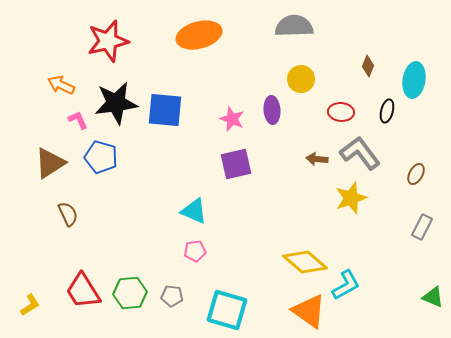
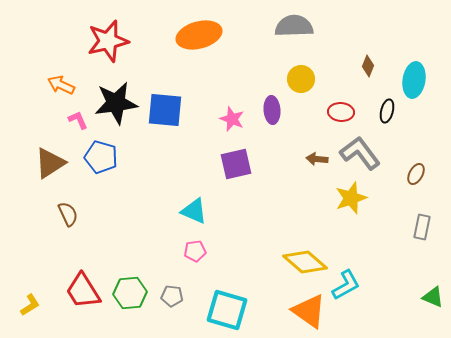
gray rectangle: rotated 15 degrees counterclockwise
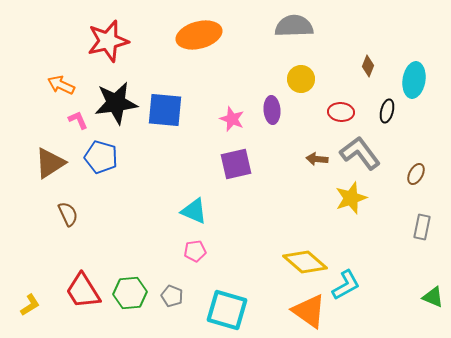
gray pentagon: rotated 15 degrees clockwise
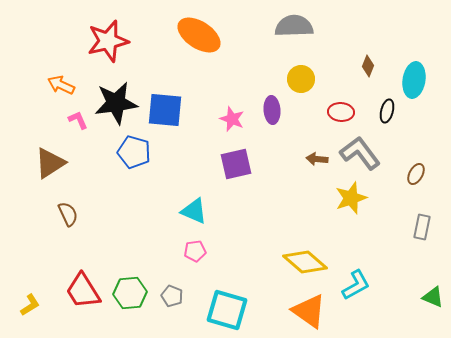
orange ellipse: rotated 48 degrees clockwise
blue pentagon: moved 33 px right, 5 px up
cyan L-shape: moved 10 px right
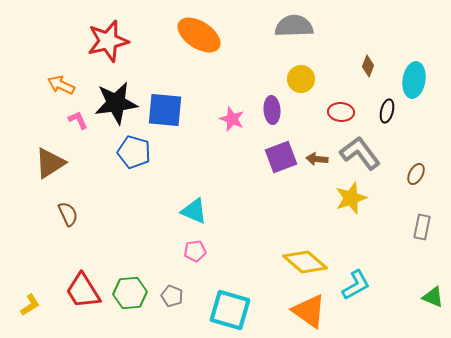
purple square: moved 45 px right, 7 px up; rotated 8 degrees counterclockwise
cyan square: moved 3 px right
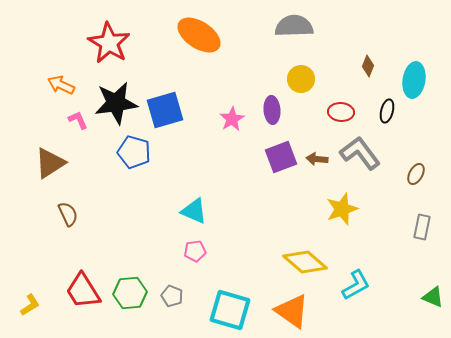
red star: moved 1 px right, 2 px down; rotated 27 degrees counterclockwise
blue square: rotated 21 degrees counterclockwise
pink star: rotated 20 degrees clockwise
yellow star: moved 9 px left, 11 px down
orange triangle: moved 17 px left
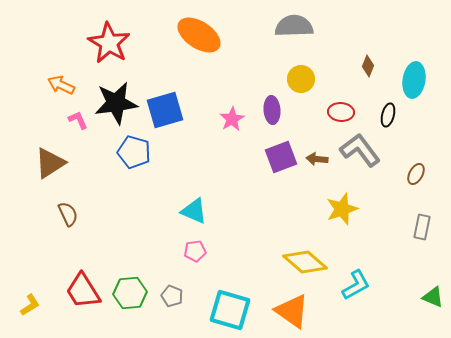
black ellipse: moved 1 px right, 4 px down
gray L-shape: moved 3 px up
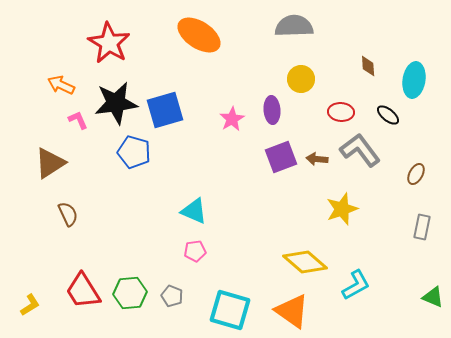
brown diamond: rotated 25 degrees counterclockwise
black ellipse: rotated 65 degrees counterclockwise
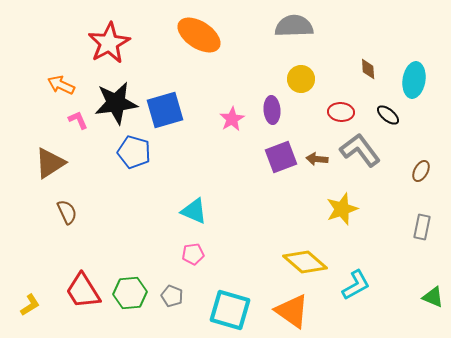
red star: rotated 12 degrees clockwise
brown diamond: moved 3 px down
brown ellipse: moved 5 px right, 3 px up
brown semicircle: moved 1 px left, 2 px up
pink pentagon: moved 2 px left, 3 px down
